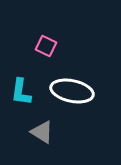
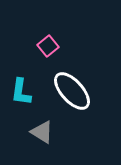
pink square: moved 2 px right; rotated 25 degrees clockwise
white ellipse: rotated 36 degrees clockwise
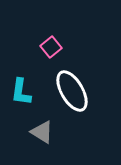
pink square: moved 3 px right, 1 px down
white ellipse: rotated 12 degrees clockwise
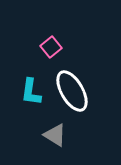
cyan L-shape: moved 10 px right
gray triangle: moved 13 px right, 3 px down
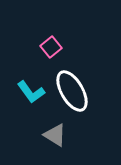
cyan L-shape: rotated 44 degrees counterclockwise
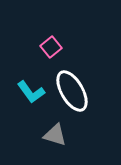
gray triangle: rotated 15 degrees counterclockwise
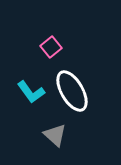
gray triangle: rotated 25 degrees clockwise
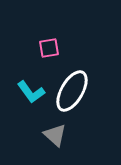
pink square: moved 2 px left, 1 px down; rotated 30 degrees clockwise
white ellipse: rotated 60 degrees clockwise
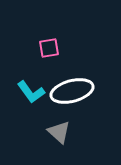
white ellipse: rotated 45 degrees clockwise
gray triangle: moved 4 px right, 3 px up
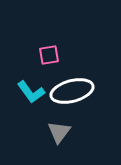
pink square: moved 7 px down
gray triangle: rotated 25 degrees clockwise
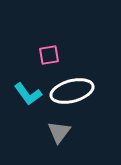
cyan L-shape: moved 3 px left, 2 px down
